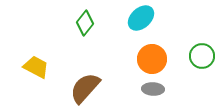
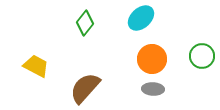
yellow trapezoid: moved 1 px up
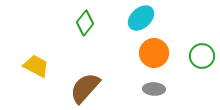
orange circle: moved 2 px right, 6 px up
gray ellipse: moved 1 px right
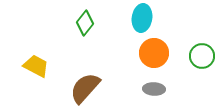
cyan ellipse: moved 1 px right; rotated 40 degrees counterclockwise
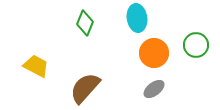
cyan ellipse: moved 5 px left; rotated 16 degrees counterclockwise
green diamond: rotated 15 degrees counterclockwise
green circle: moved 6 px left, 11 px up
gray ellipse: rotated 40 degrees counterclockwise
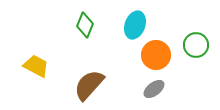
cyan ellipse: moved 2 px left, 7 px down; rotated 28 degrees clockwise
green diamond: moved 2 px down
orange circle: moved 2 px right, 2 px down
brown semicircle: moved 4 px right, 3 px up
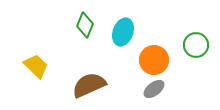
cyan ellipse: moved 12 px left, 7 px down
orange circle: moved 2 px left, 5 px down
yellow trapezoid: rotated 16 degrees clockwise
brown semicircle: rotated 24 degrees clockwise
